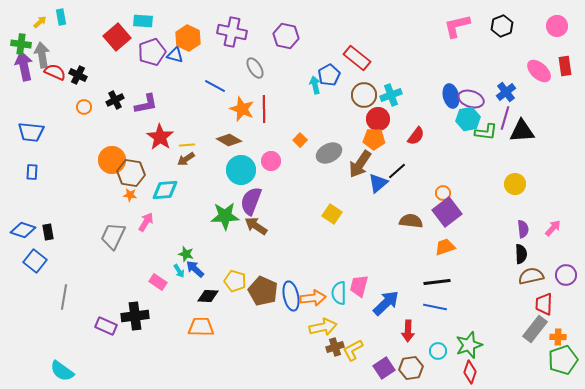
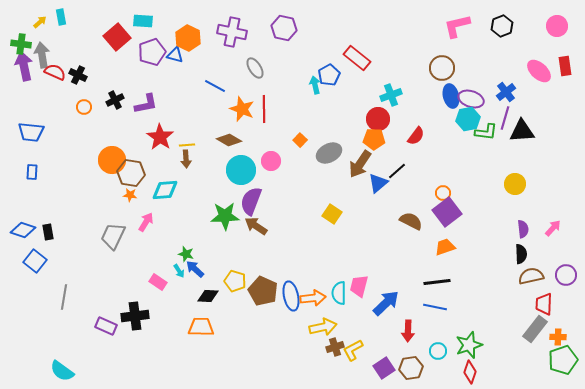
purple hexagon at (286, 36): moved 2 px left, 8 px up
brown circle at (364, 95): moved 78 px right, 27 px up
brown arrow at (186, 159): rotated 60 degrees counterclockwise
brown semicircle at (411, 221): rotated 20 degrees clockwise
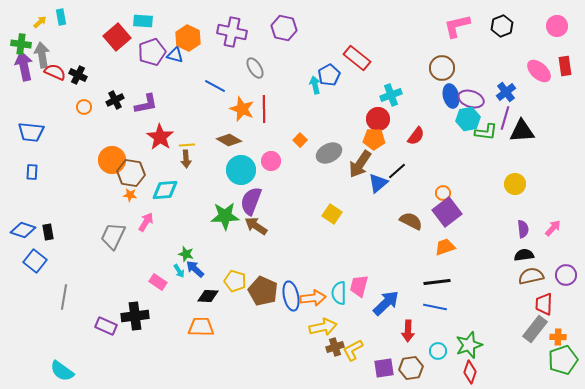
black semicircle at (521, 254): moved 3 px right, 1 px down; rotated 96 degrees counterclockwise
purple square at (384, 368): rotated 25 degrees clockwise
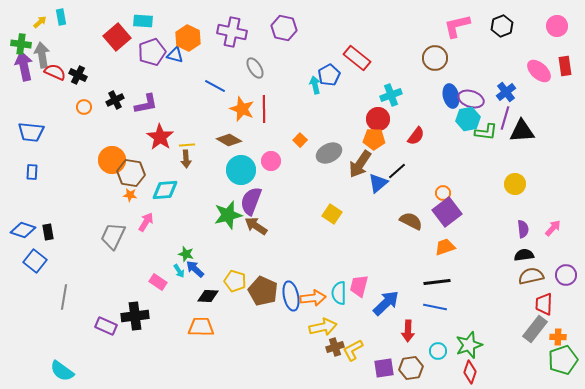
brown circle at (442, 68): moved 7 px left, 10 px up
green star at (225, 216): moved 3 px right, 1 px up; rotated 12 degrees counterclockwise
